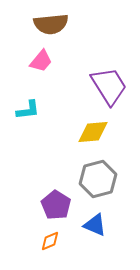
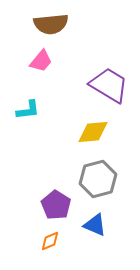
purple trapezoid: moved 1 px up; rotated 27 degrees counterclockwise
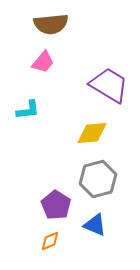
pink trapezoid: moved 2 px right, 1 px down
yellow diamond: moved 1 px left, 1 px down
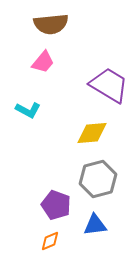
cyan L-shape: rotated 35 degrees clockwise
purple pentagon: rotated 12 degrees counterclockwise
blue triangle: rotated 30 degrees counterclockwise
